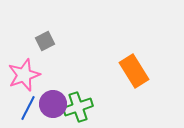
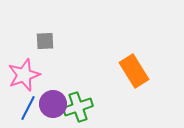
gray square: rotated 24 degrees clockwise
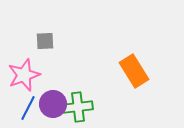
green cross: rotated 12 degrees clockwise
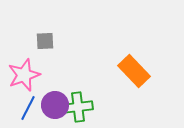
orange rectangle: rotated 12 degrees counterclockwise
purple circle: moved 2 px right, 1 px down
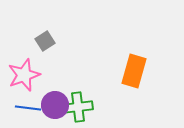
gray square: rotated 30 degrees counterclockwise
orange rectangle: rotated 60 degrees clockwise
blue line: rotated 70 degrees clockwise
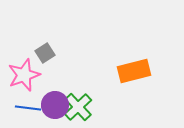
gray square: moved 12 px down
orange rectangle: rotated 60 degrees clockwise
green cross: rotated 36 degrees counterclockwise
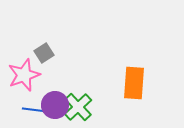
gray square: moved 1 px left
orange rectangle: moved 12 px down; rotated 72 degrees counterclockwise
blue line: moved 7 px right, 2 px down
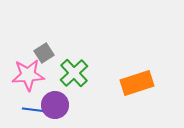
pink star: moved 4 px right; rotated 16 degrees clockwise
orange rectangle: moved 3 px right; rotated 68 degrees clockwise
green cross: moved 4 px left, 34 px up
